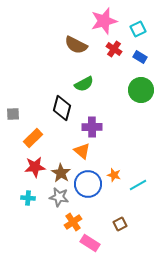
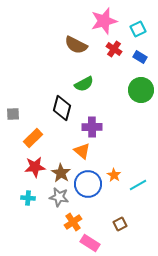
orange star: rotated 16 degrees clockwise
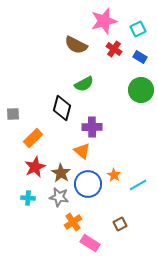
red star: rotated 20 degrees counterclockwise
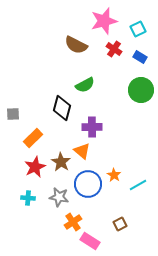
green semicircle: moved 1 px right, 1 px down
brown star: moved 11 px up
pink rectangle: moved 2 px up
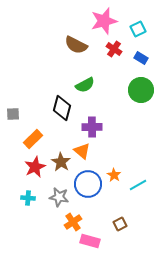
blue rectangle: moved 1 px right, 1 px down
orange rectangle: moved 1 px down
pink rectangle: rotated 18 degrees counterclockwise
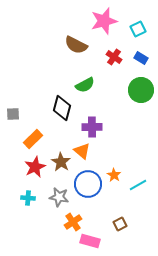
red cross: moved 8 px down
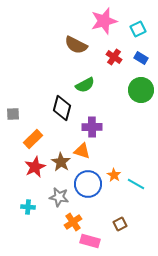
orange triangle: rotated 24 degrees counterclockwise
cyan line: moved 2 px left, 1 px up; rotated 60 degrees clockwise
cyan cross: moved 9 px down
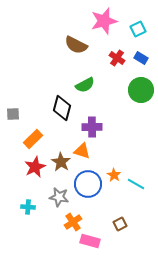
red cross: moved 3 px right, 1 px down
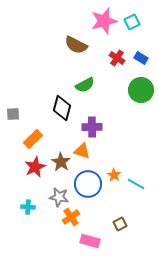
cyan square: moved 6 px left, 7 px up
orange cross: moved 2 px left, 5 px up
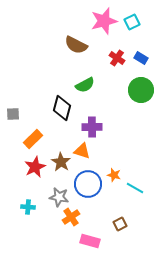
orange star: rotated 16 degrees counterclockwise
cyan line: moved 1 px left, 4 px down
